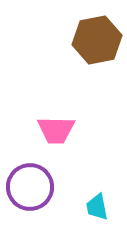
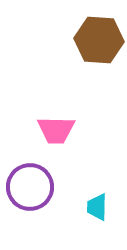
brown hexagon: moved 2 px right; rotated 15 degrees clockwise
cyan trapezoid: rotated 12 degrees clockwise
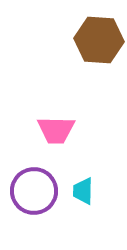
purple circle: moved 4 px right, 4 px down
cyan trapezoid: moved 14 px left, 16 px up
